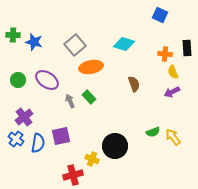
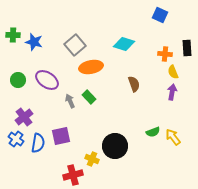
purple arrow: rotated 126 degrees clockwise
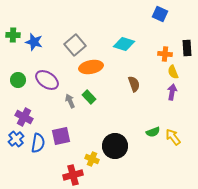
blue square: moved 1 px up
purple cross: rotated 24 degrees counterclockwise
blue cross: rotated 14 degrees clockwise
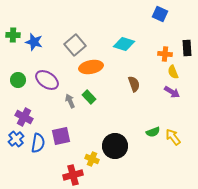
purple arrow: rotated 112 degrees clockwise
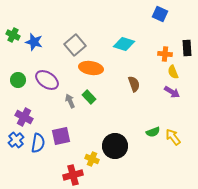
green cross: rotated 24 degrees clockwise
orange ellipse: moved 1 px down; rotated 20 degrees clockwise
blue cross: moved 1 px down
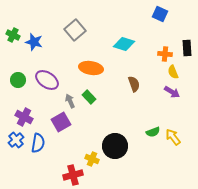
gray square: moved 15 px up
purple square: moved 14 px up; rotated 18 degrees counterclockwise
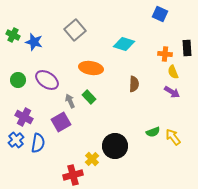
brown semicircle: rotated 21 degrees clockwise
yellow cross: rotated 24 degrees clockwise
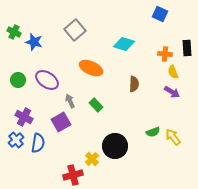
green cross: moved 1 px right, 3 px up
orange ellipse: rotated 15 degrees clockwise
green rectangle: moved 7 px right, 8 px down
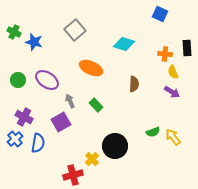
blue cross: moved 1 px left, 1 px up
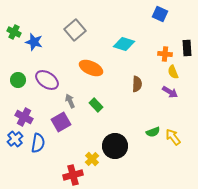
brown semicircle: moved 3 px right
purple arrow: moved 2 px left
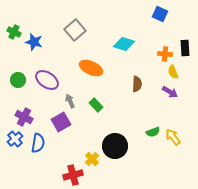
black rectangle: moved 2 px left
